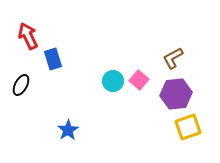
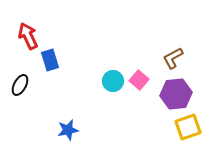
blue rectangle: moved 3 px left, 1 px down
black ellipse: moved 1 px left
blue star: rotated 20 degrees clockwise
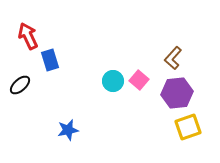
brown L-shape: rotated 20 degrees counterclockwise
black ellipse: rotated 20 degrees clockwise
purple hexagon: moved 1 px right, 1 px up
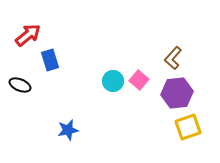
red arrow: moved 1 px up; rotated 76 degrees clockwise
black ellipse: rotated 65 degrees clockwise
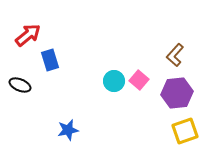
brown L-shape: moved 2 px right, 3 px up
cyan circle: moved 1 px right
yellow square: moved 3 px left, 4 px down
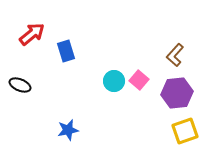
red arrow: moved 4 px right, 1 px up
blue rectangle: moved 16 px right, 9 px up
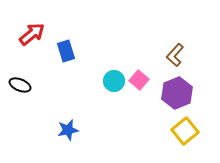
purple hexagon: rotated 16 degrees counterclockwise
yellow square: rotated 20 degrees counterclockwise
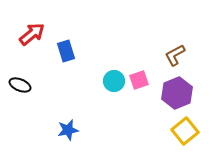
brown L-shape: rotated 20 degrees clockwise
pink square: rotated 30 degrees clockwise
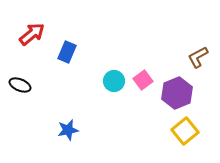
blue rectangle: moved 1 px right, 1 px down; rotated 40 degrees clockwise
brown L-shape: moved 23 px right, 2 px down
pink square: moved 4 px right; rotated 18 degrees counterclockwise
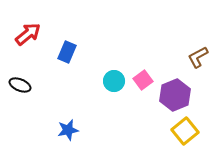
red arrow: moved 4 px left
purple hexagon: moved 2 px left, 2 px down
